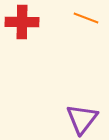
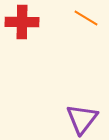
orange line: rotated 10 degrees clockwise
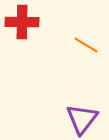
orange line: moved 27 px down
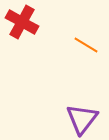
red cross: rotated 28 degrees clockwise
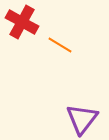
orange line: moved 26 px left
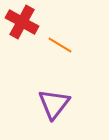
purple triangle: moved 28 px left, 15 px up
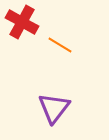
purple triangle: moved 4 px down
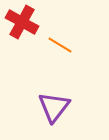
purple triangle: moved 1 px up
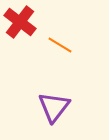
red cross: moved 2 px left; rotated 8 degrees clockwise
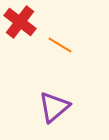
purple triangle: rotated 12 degrees clockwise
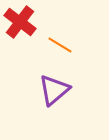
purple triangle: moved 17 px up
